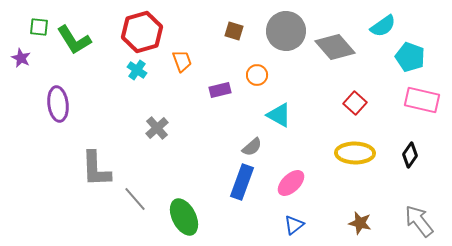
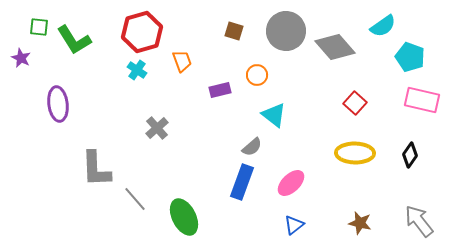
cyan triangle: moved 5 px left; rotated 8 degrees clockwise
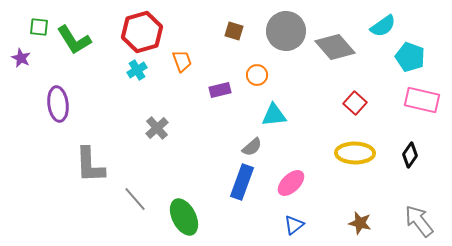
cyan cross: rotated 24 degrees clockwise
cyan triangle: rotated 44 degrees counterclockwise
gray L-shape: moved 6 px left, 4 px up
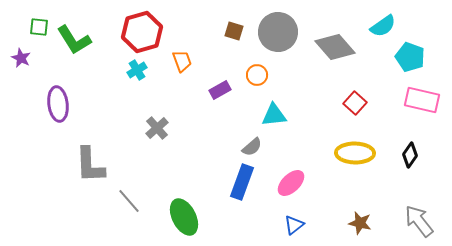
gray circle: moved 8 px left, 1 px down
purple rectangle: rotated 15 degrees counterclockwise
gray line: moved 6 px left, 2 px down
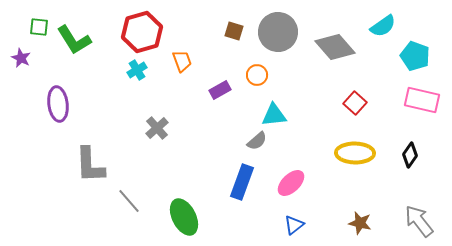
cyan pentagon: moved 5 px right, 1 px up
gray semicircle: moved 5 px right, 6 px up
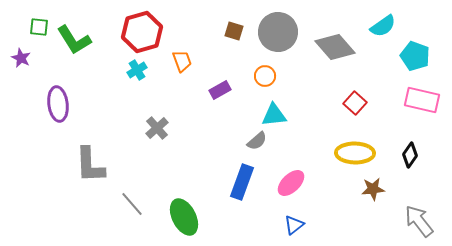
orange circle: moved 8 px right, 1 px down
gray line: moved 3 px right, 3 px down
brown star: moved 13 px right, 34 px up; rotated 20 degrees counterclockwise
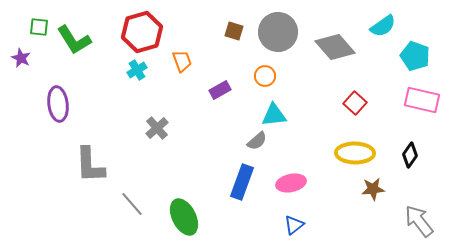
pink ellipse: rotated 32 degrees clockwise
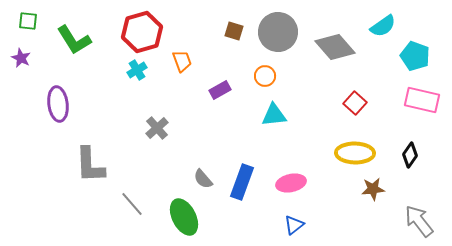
green square: moved 11 px left, 6 px up
gray semicircle: moved 54 px left, 38 px down; rotated 90 degrees clockwise
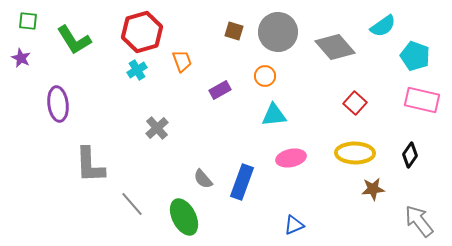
pink ellipse: moved 25 px up
blue triangle: rotated 15 degrees clockwise
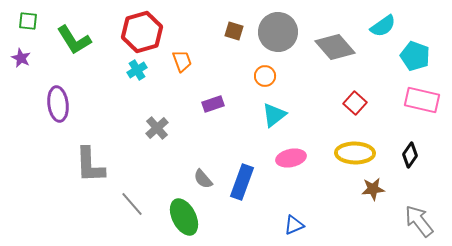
purple rectangle: moved 7 px left, 14 px down; rotated 10 degrees clockwise
cyan triangle: rotated 32 degrees counterclockwise
